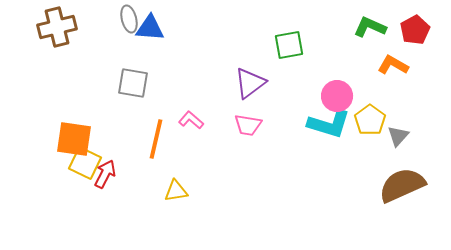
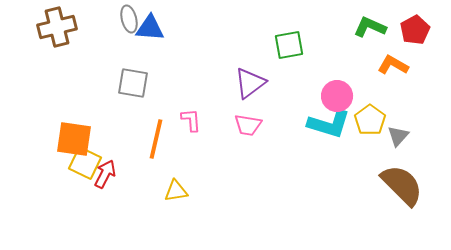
pink L-shape: rotated 45 degrees clockwise
brown semicircle: rotated 69 degrees clockwise
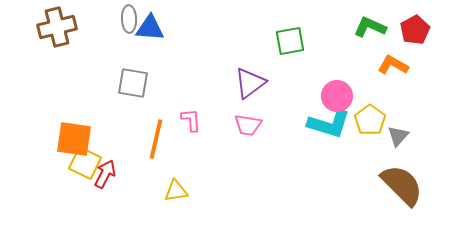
gray ellipse: rotated 12 degrees clockwise
green square: moved 1 px right, 4 px up
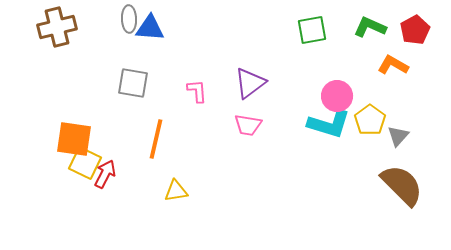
green square: moved 22 px right, 11 px up
pink L-shape: moved 6 px right, 29 px up
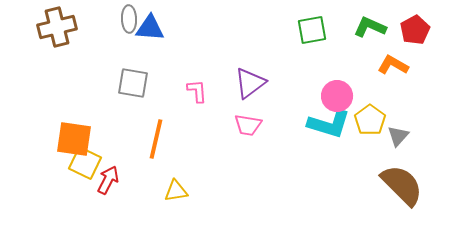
red arrow: moved 3 px right, 6 px down
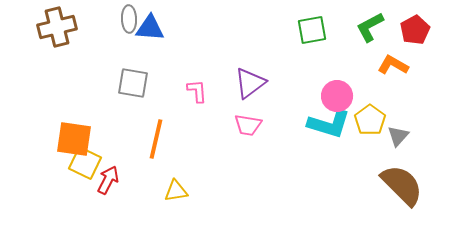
green L-shape: rotated 52 degrees counterclockwise
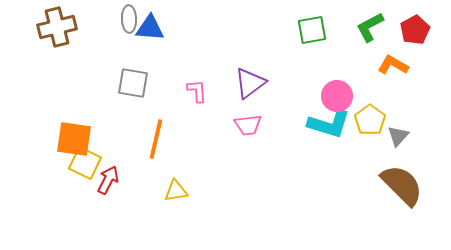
pink trapezoid: rotated 16 degrees counterclockwise
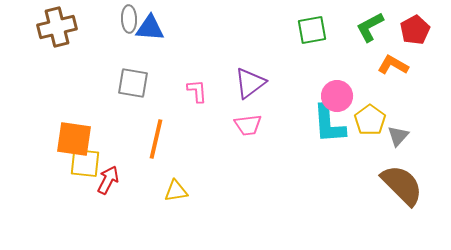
cyan L-shape: rotated 69 degrees clockwise
yellow square: rotated 20 degrees counterclockwise
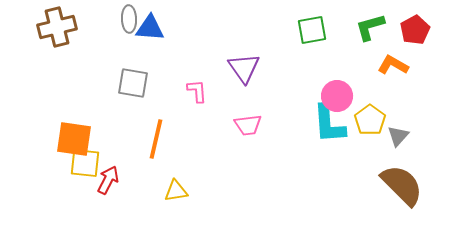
green L-shape: rotated 12 degrees clockwise
purple triangle: moved 6 px left, 15 px up; rotated 28 degrees counterclockwise
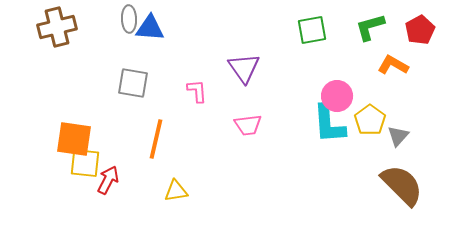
red pentagon: moved 5 px right
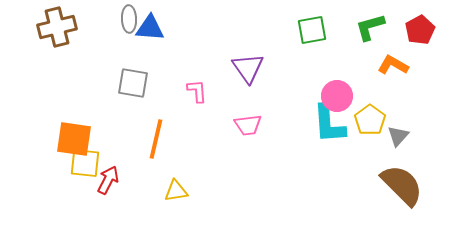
purple triangle: moved 4 px right
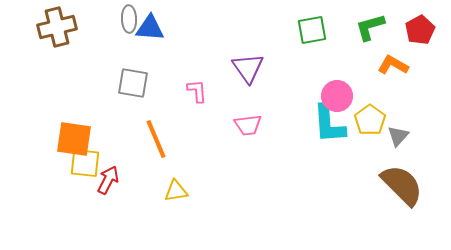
orange line: rotated 36 degrees counterclockwise
